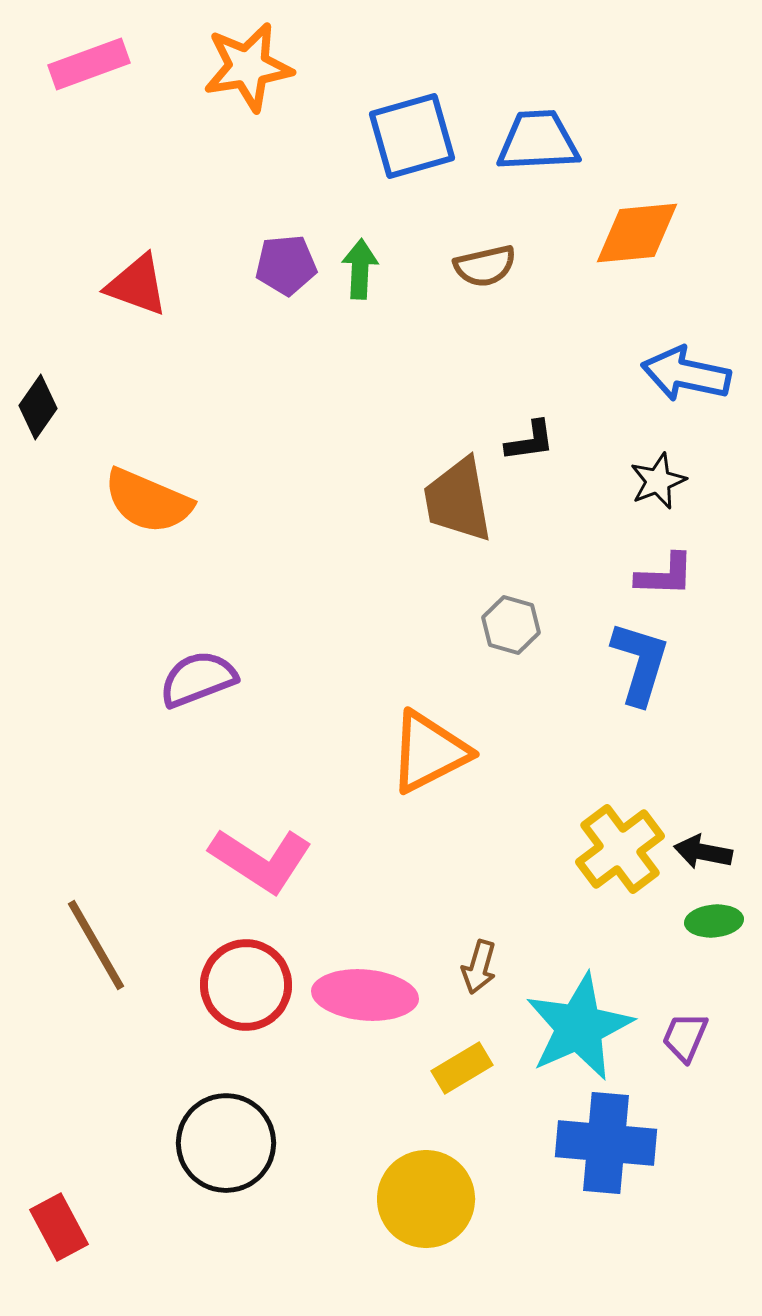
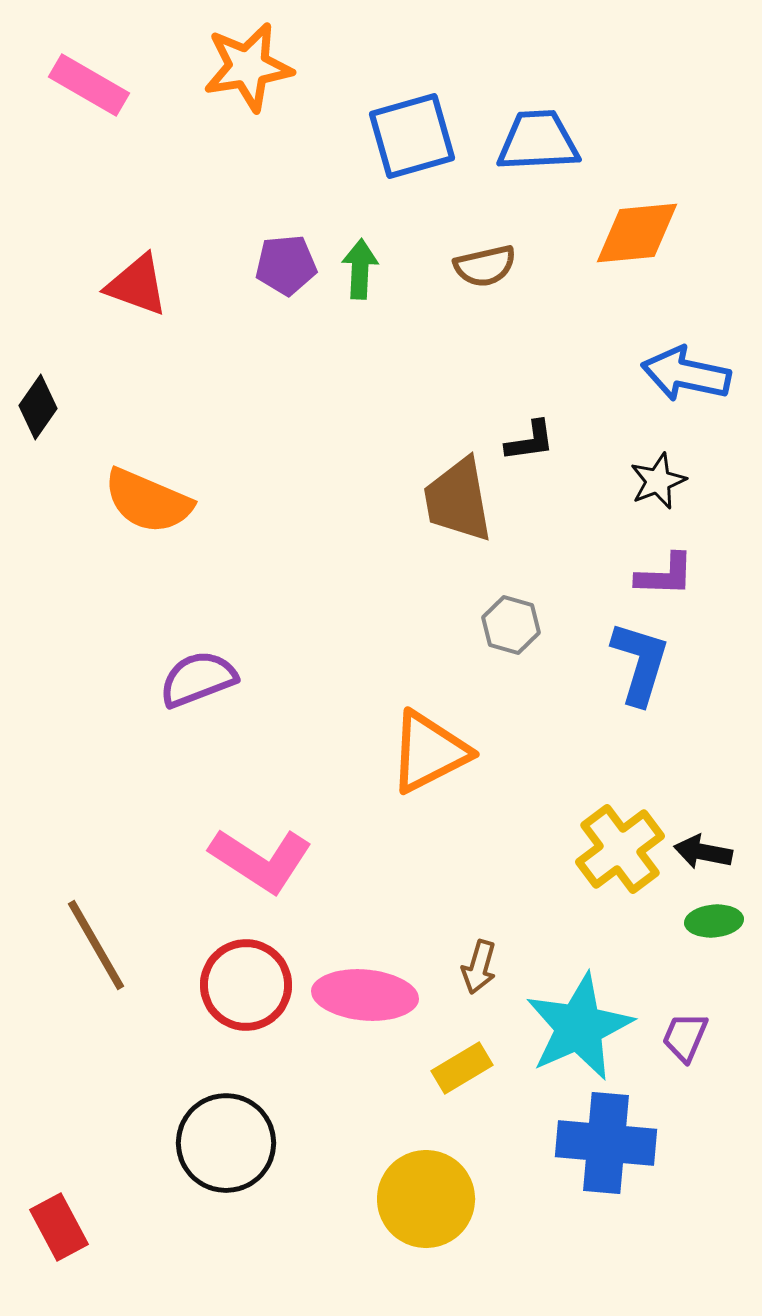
pink rectangle: moved 21 px down; rotated 50 degrees clockwise
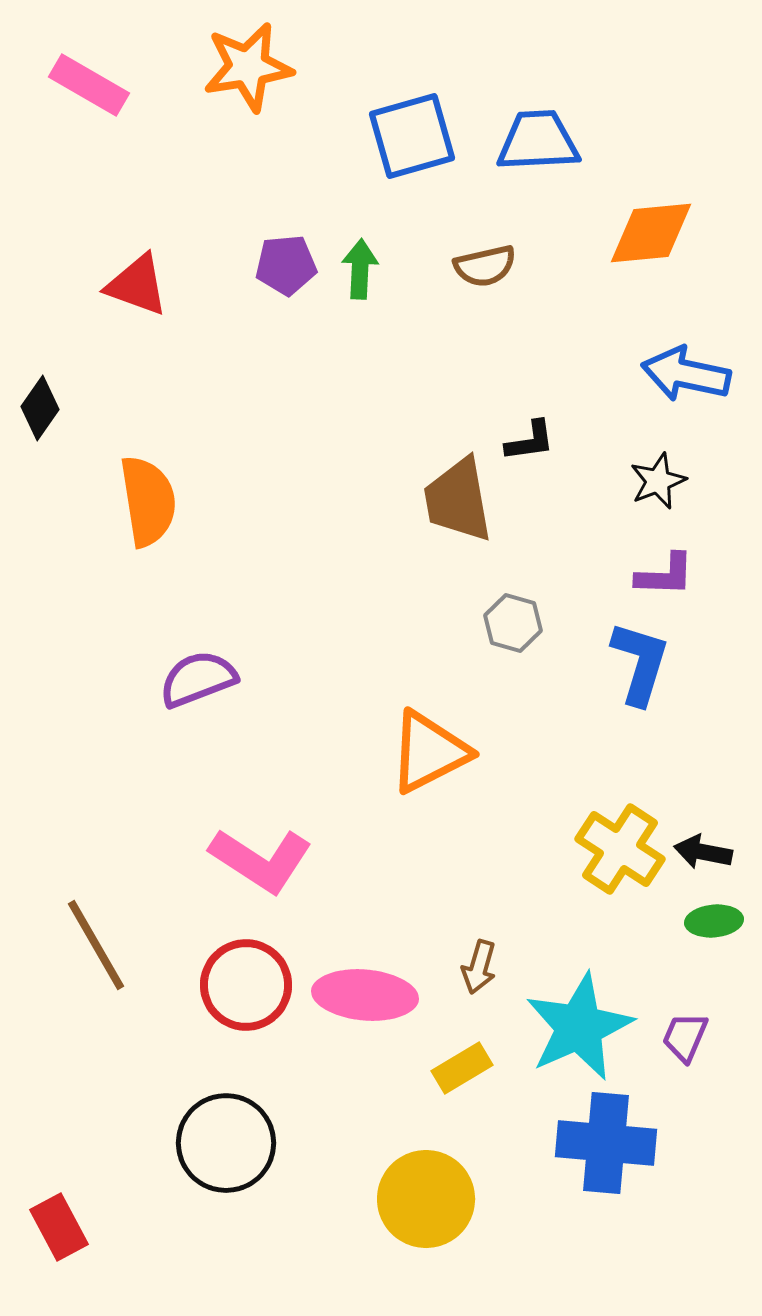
orange diamond: moved 14 px right
black diamond: moved 2 px right, 1 px down
orange semicircle: rotated 122 degrees counterclockwise
gray hexagon: moved 2 px right, 2 px up
yellow cross: rotated 20 degrees counterclockwise
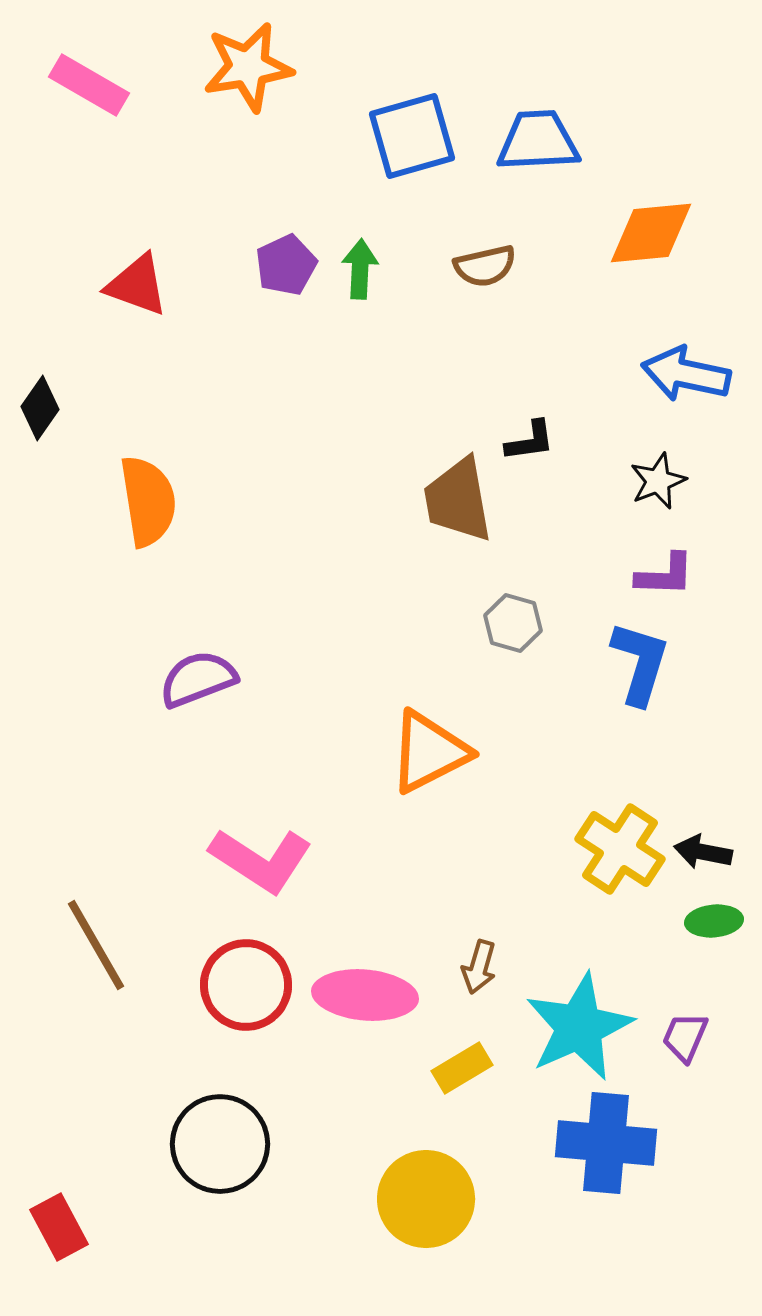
purple pentagon: rotated 20 degrees counterclockwise
black circle: moved 6 px left, 1 px down
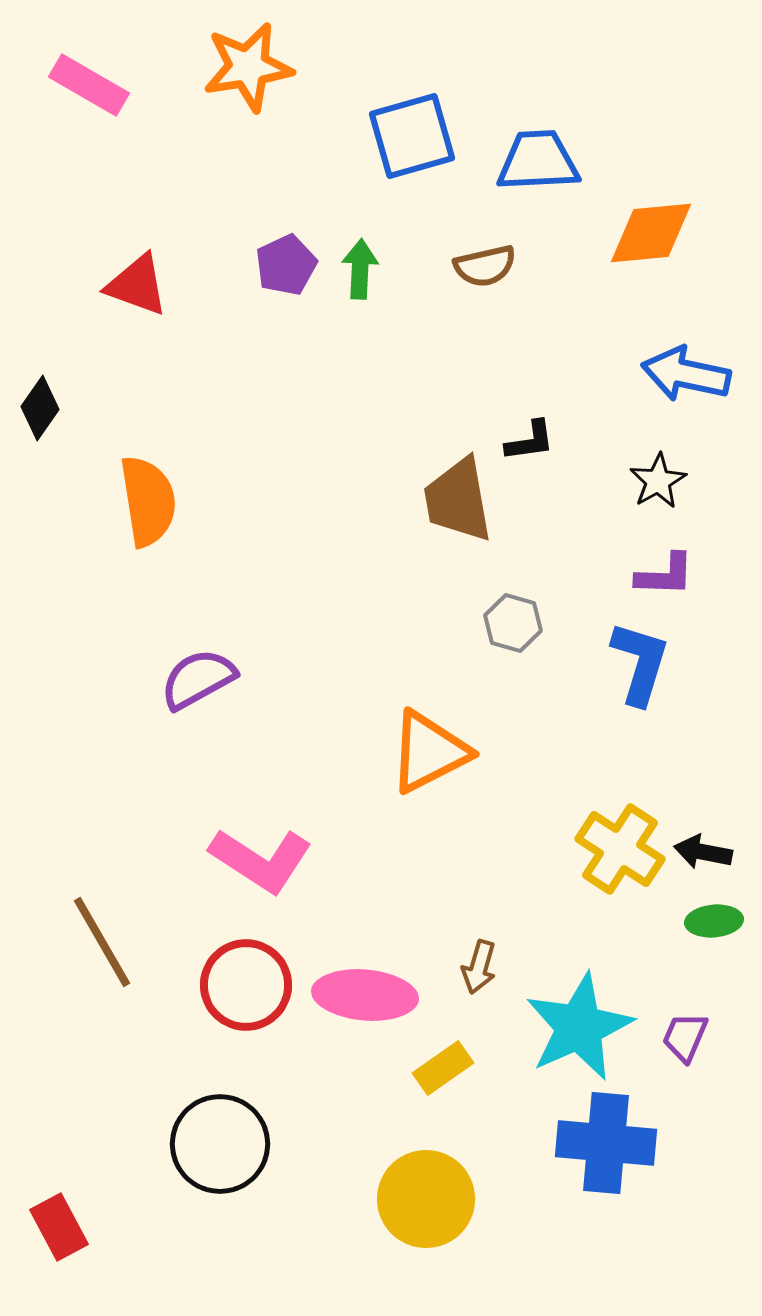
blue trapezoid: moved 20 px down
black star: rotated 8 degrees counterclockwise
purple semicircle: rotated 8 degrees counterclockwise
brown line: moved 6 px right, 3 px up
yellow rectangle: moved 19 px left; rotated 4 degrees counterclockwise
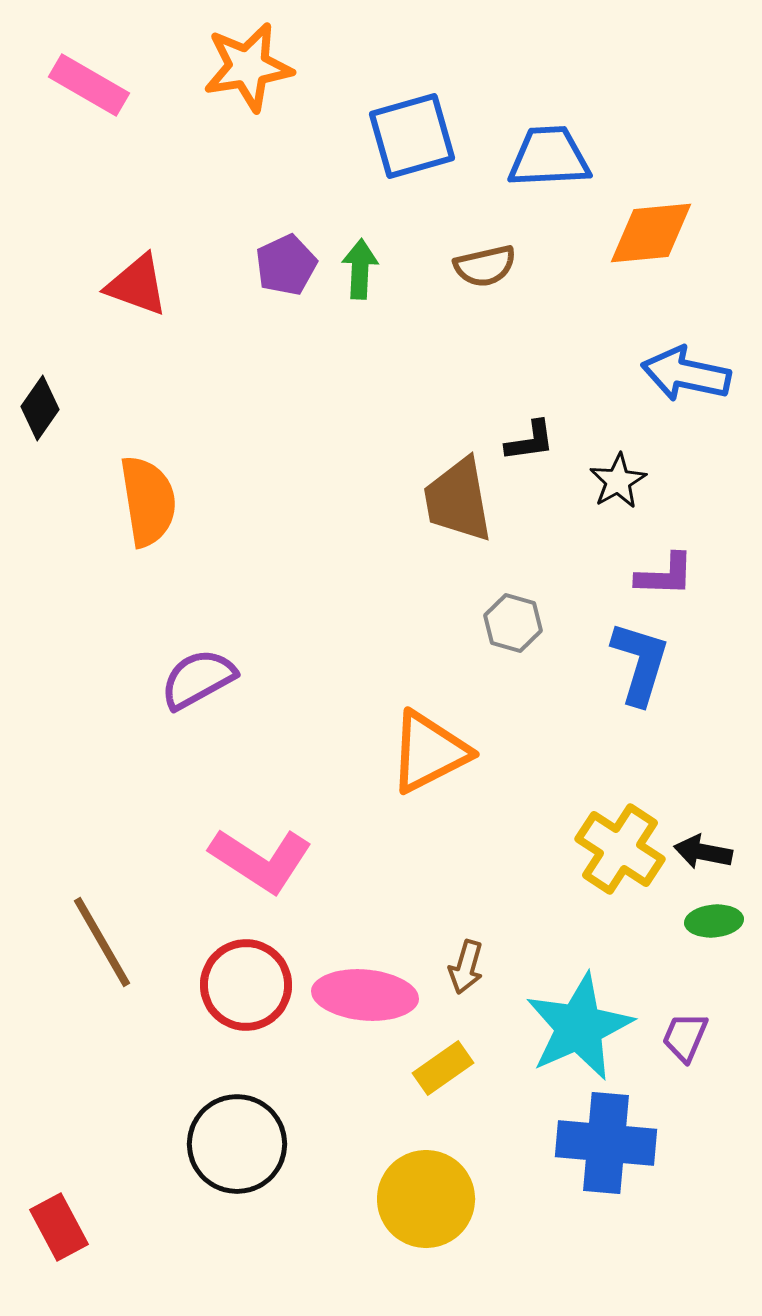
blue trapezoid: moved 11 px right, 4 px up
black star: moved 40 px left
brown arrow: moved 13 px left
black circle: moved 17 px right
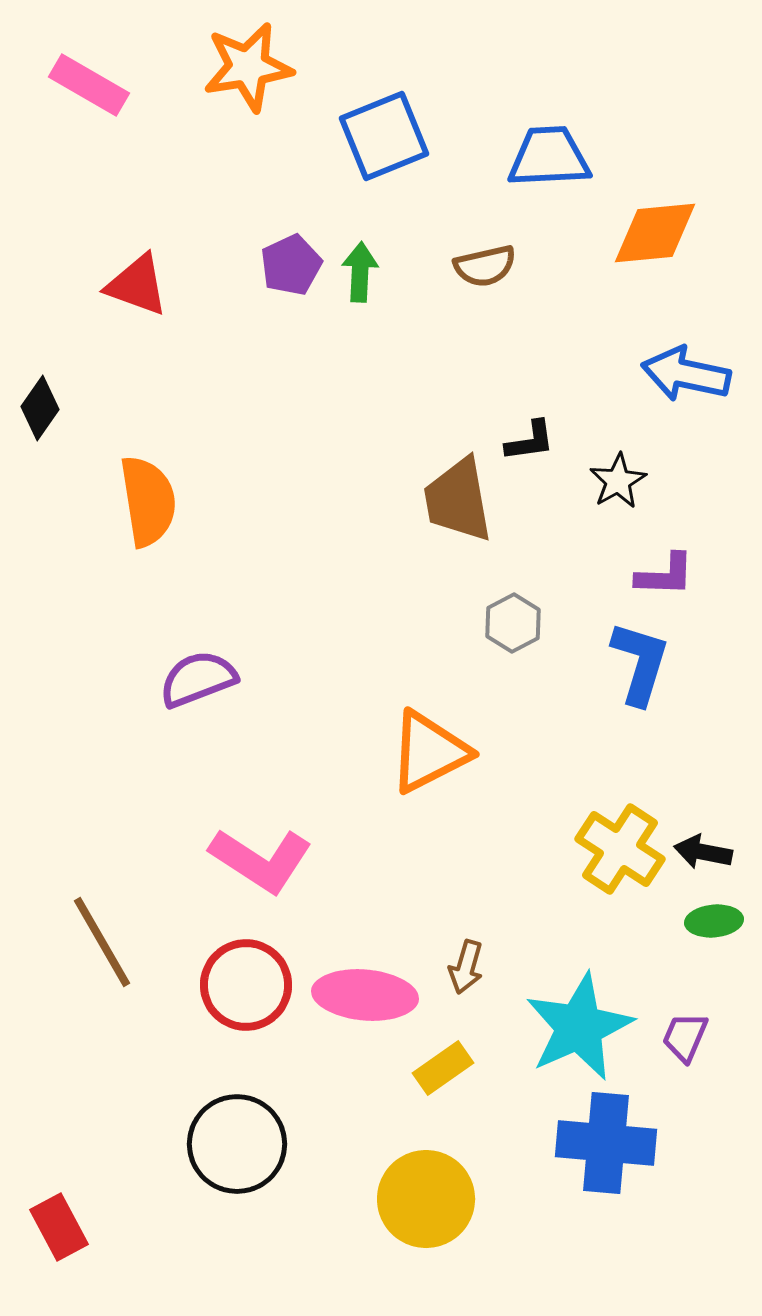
blue square: moved 28 px left; rotated 6 degrees counterclockwise
orange diamond: moved 4 px right
purple pentagon: moved 5 px right
green arrow: moved 3 px down
gray hexagon: rotated 16 degrees clockwise
purple semicircle: rotated 8 degrees clockwise
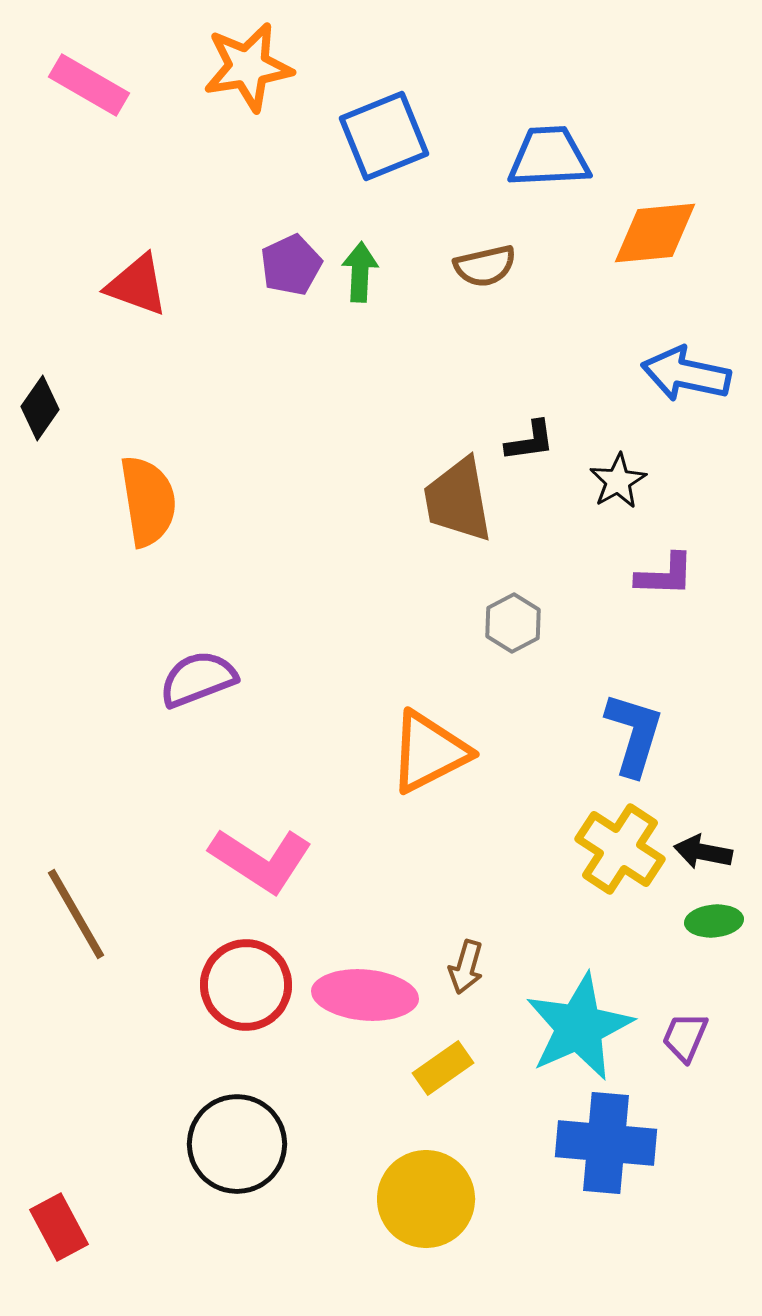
blue L-shape: moved 6 px left, 71 px down
brown line: moved 26 px left, 28 px up
